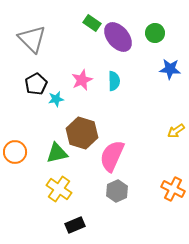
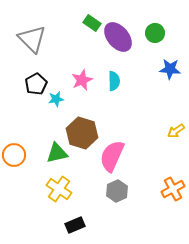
orange circle: moved 1 px left, 3 px down
orange cross: rotated 35 degrees clockwise
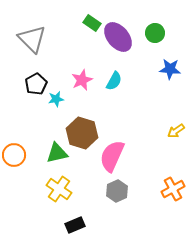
cyan semicircle: rotated 30 degrees clockwise
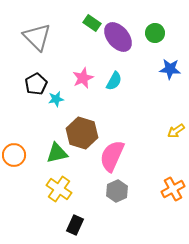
gray triangle: moved 5 px right, 2 px up
pink star: moved 1 px right, 2 px up
black rectangle: rotated 42 degrees counterclockwise
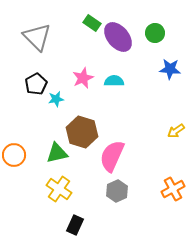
cyan semicircle: rotated 120 degrees counterclockwise
brown hexagon: moved 1 px up
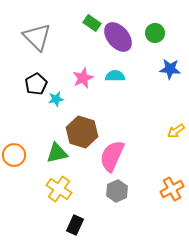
cyan semicircle: moved 1 px right, 5 px up
orange cross: moved 1 px left
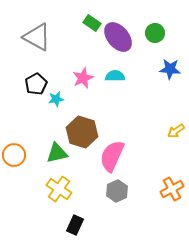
gray triangle: rotated 16 degrees counterclockwise
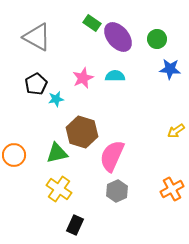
green circle: moved 2 px right, 6 px down
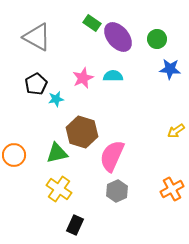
cyan semicircle: moved 2 px left
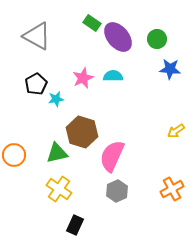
gray triangle: moved 1 px up
